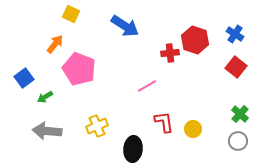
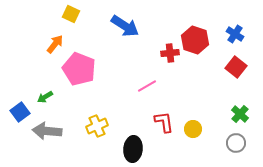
blue square: moved 4 px left, 34 px down
gray circle: moved 2 px left, 2 px down
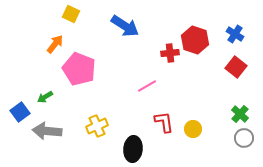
gray circle: moved 8 px right, 5 px up
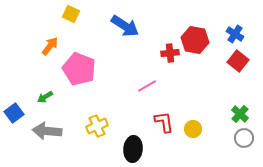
red hexagon: rotated 8 degrees counterclockwise
orange arrow: moved 5 px left, 2 px down
red square: moved 2 px right, 6 px up
blue square: moved 6 px left, 1 px down
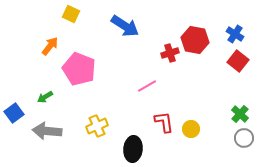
red cross: rotated 12 degrees counterclockwise
yellow circle: moved 2 px left
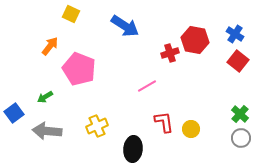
gray circle: moved 3 px left
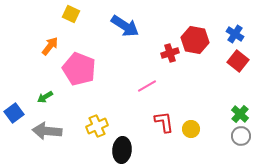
gray circle: moved 2 px up
black ellipse: moved 11 px left, 1 px down
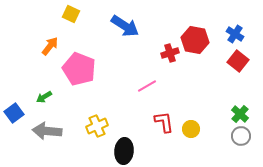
green arrow: moved 1 px left
black ellipse: moved 2 px right, 1 px down
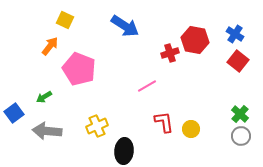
yellow square: moved 6 px left, 6 px down
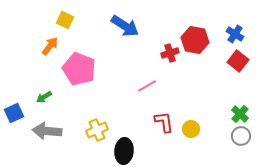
blue square: rotated 12 degrees clockwise
yellow cross: moved 4 px down
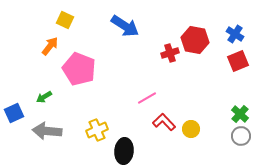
red square: rotated 30 degrees clockwise
pink line: moved 12 px down
red L-shape: rotated 35 degrees counterclockwise
